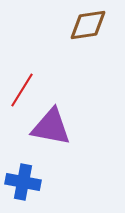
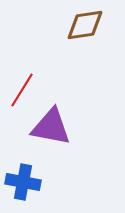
brown diamond: moved 3 px left
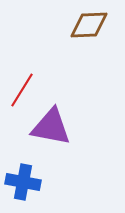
brown diamond: moved 4 px right; rotated 6 degrees clockwise
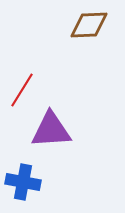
purple triangle: moved 3 px down; rotated 15 degrees counterclockwise
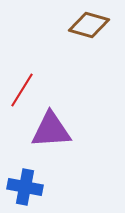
brown diamond: rotated 18 degrees clockwise
blue cross: moved 2 px right, 5 px down
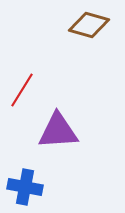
purple triangle: moved 7 px right, 1 px down
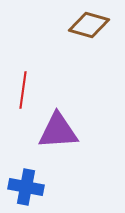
red line: moved 1 px right; rotated 24 degrees counterclockwise
blue cross: moved 1 px right
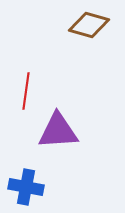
red line: moved 3 px right, 1 px down
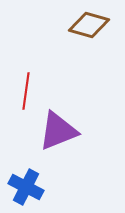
purple triangle: rotated 18 degrees counterclockwise
blue cross: rotated 16 degrees clockwise
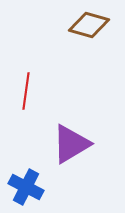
purple triangle: moved 13 px right, 13 px down; rotated 9 degrees counterclockwise
